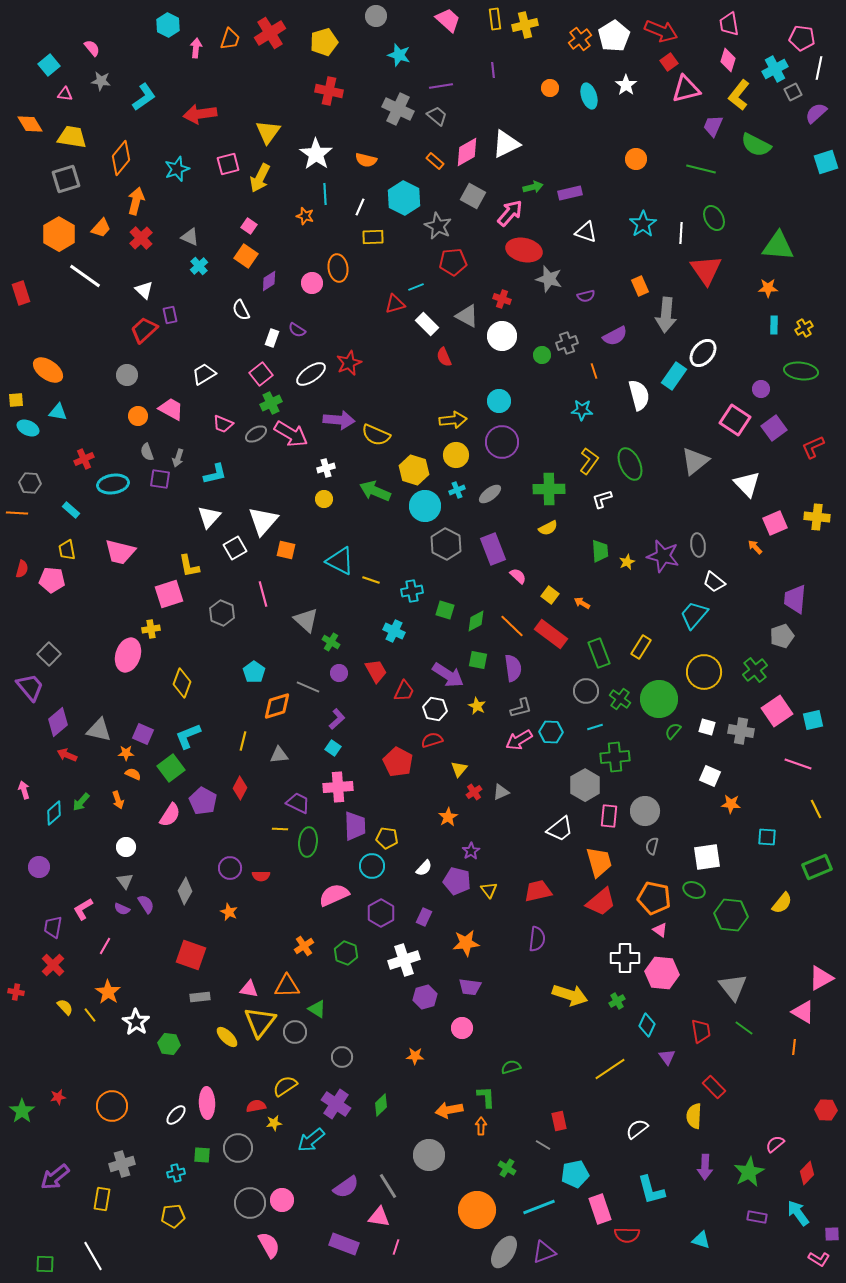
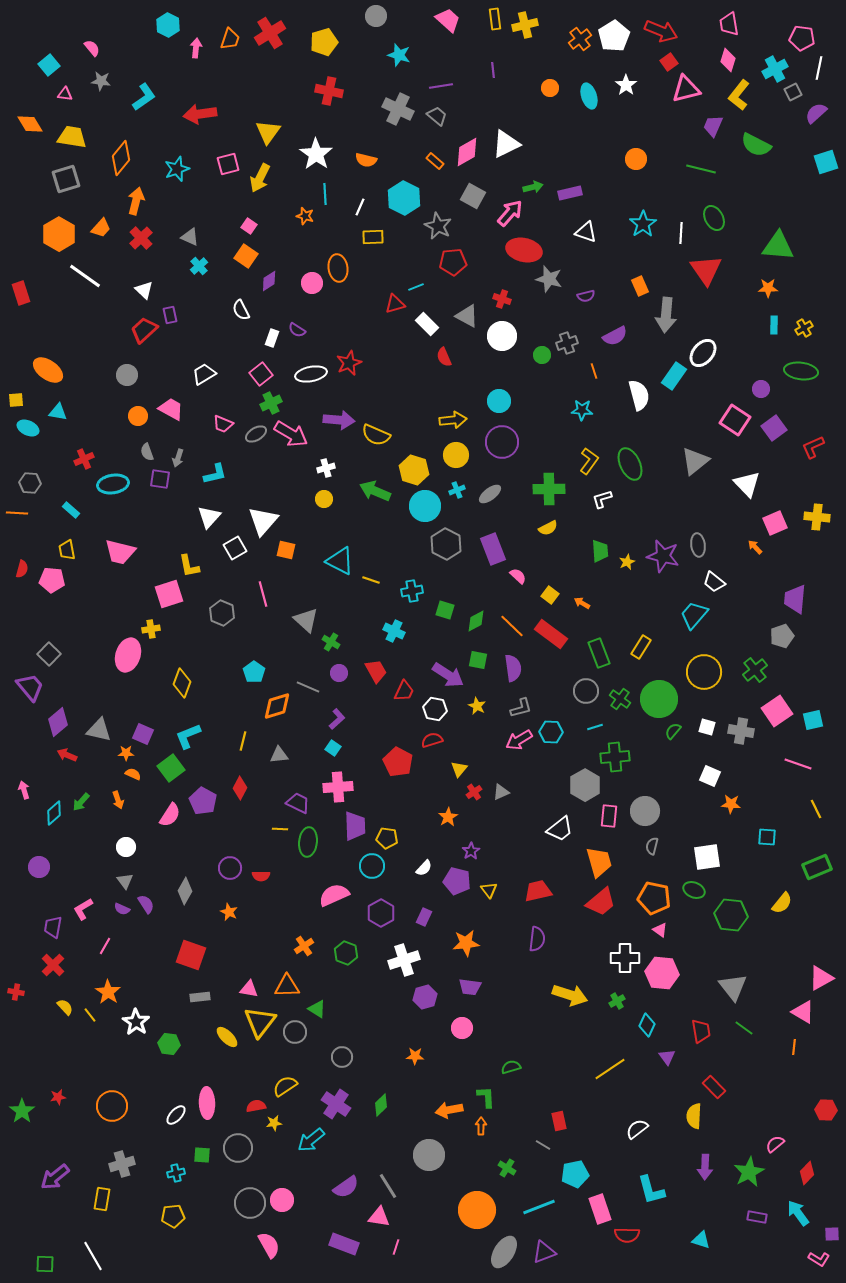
white ellipse at (311, 374): rotated 24 degrees clockwise
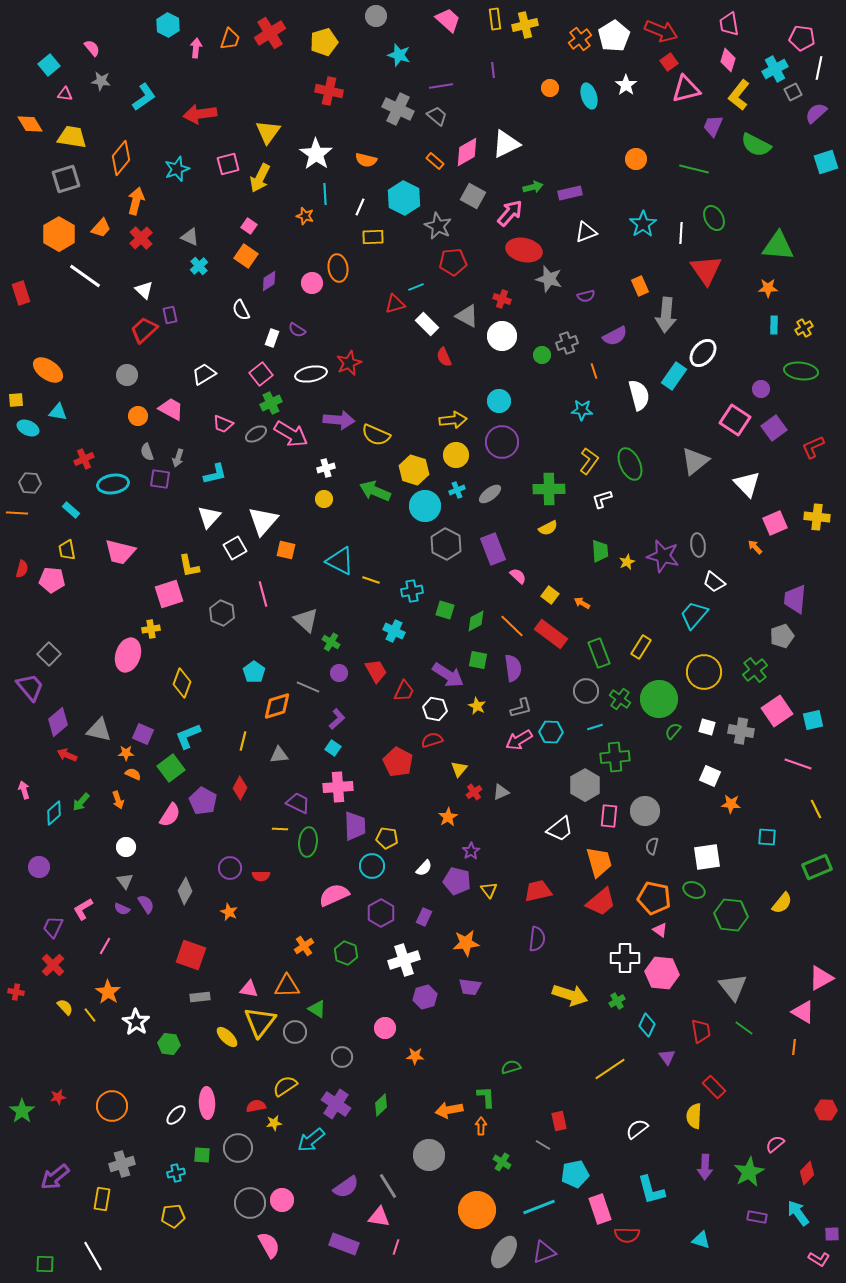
green line at (701, 169): moved 7 px left
white triangle at (586, 232): rotated 40 degrees counterclockwise
purple trapezoid at (53, 927): rotated 15 degrees clockwise
pink circle at (462, 1028): moved 77 px left
green cross at (507, 1168): moved 5 px left, 6 px up
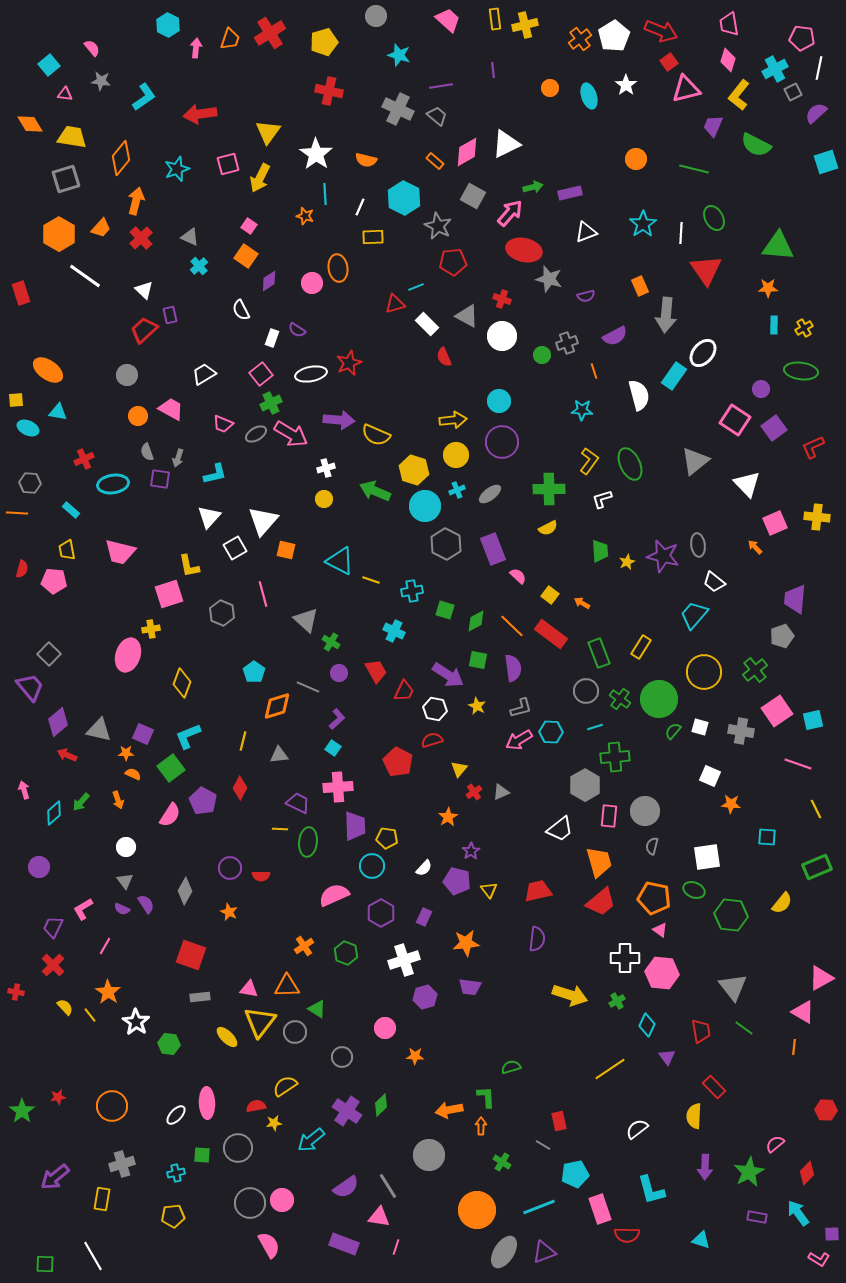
pink pentagon at (52, 580): moved 2 px right, 1 px down
white square at (707, 727): moved 7 px left
purple cross at (336, 1104): moved 11 px right, 7 px down
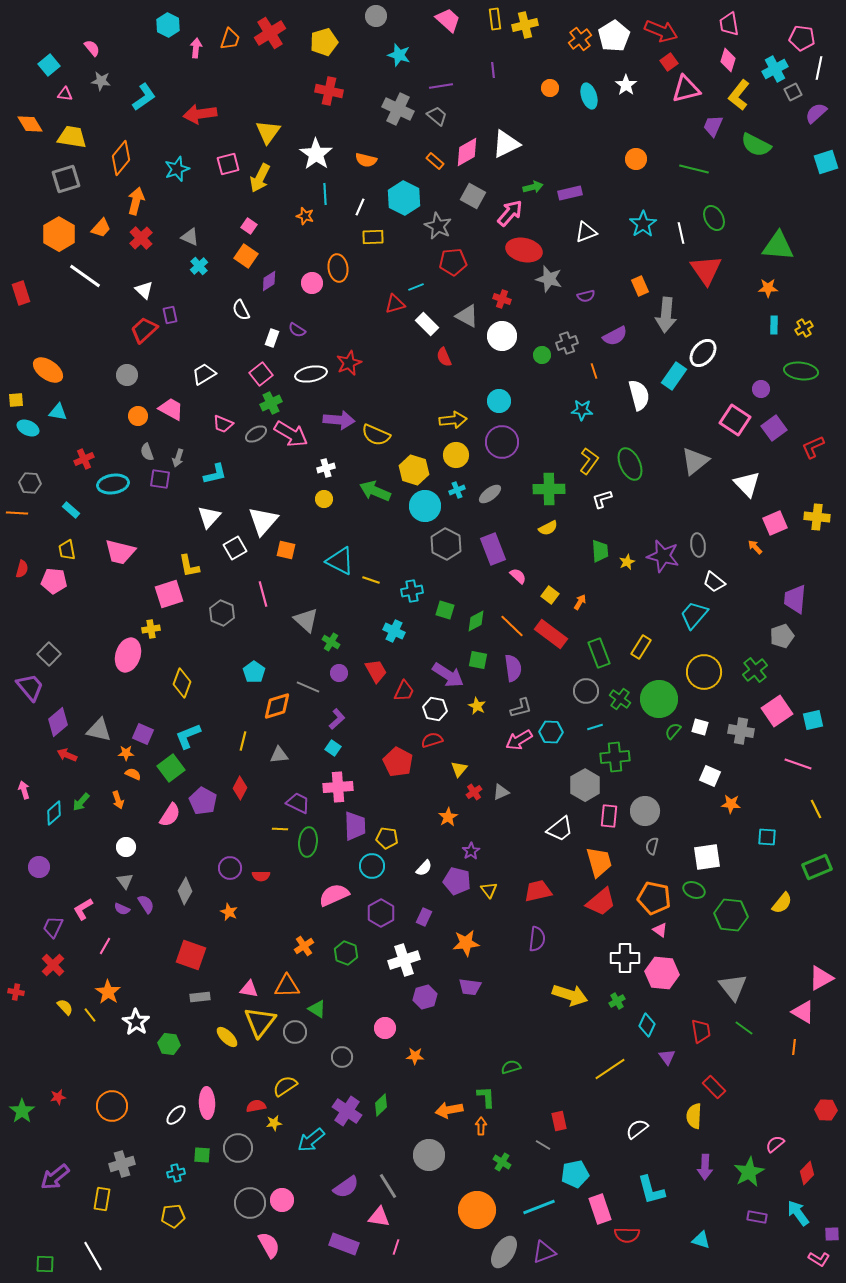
white line at (681, 233): rotated 15 degrees counterclockwise
orange arrow at (582, 603): moved 2 px left, 1 px up; rotated 91 degrees clockwise
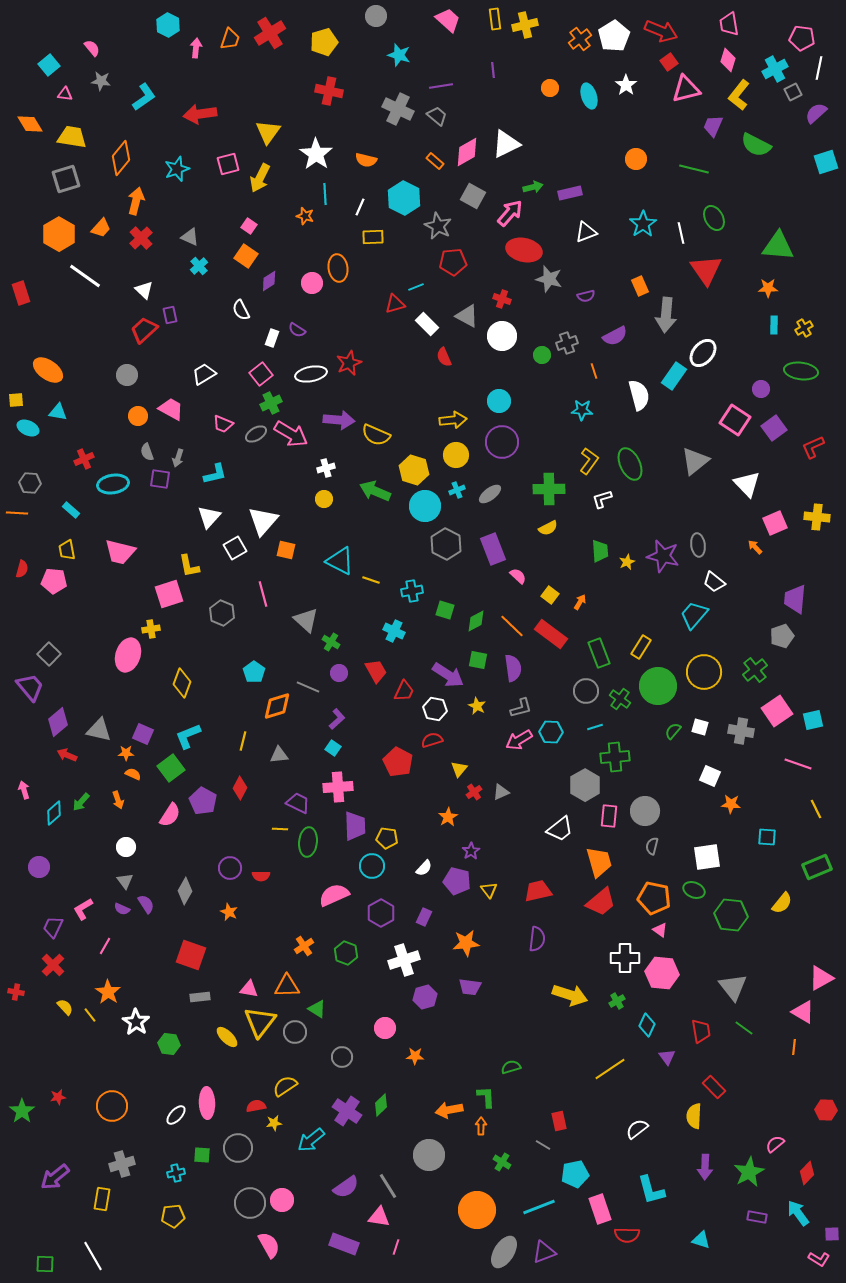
green circle at (659, 699): moved 1 px left, 13 px up
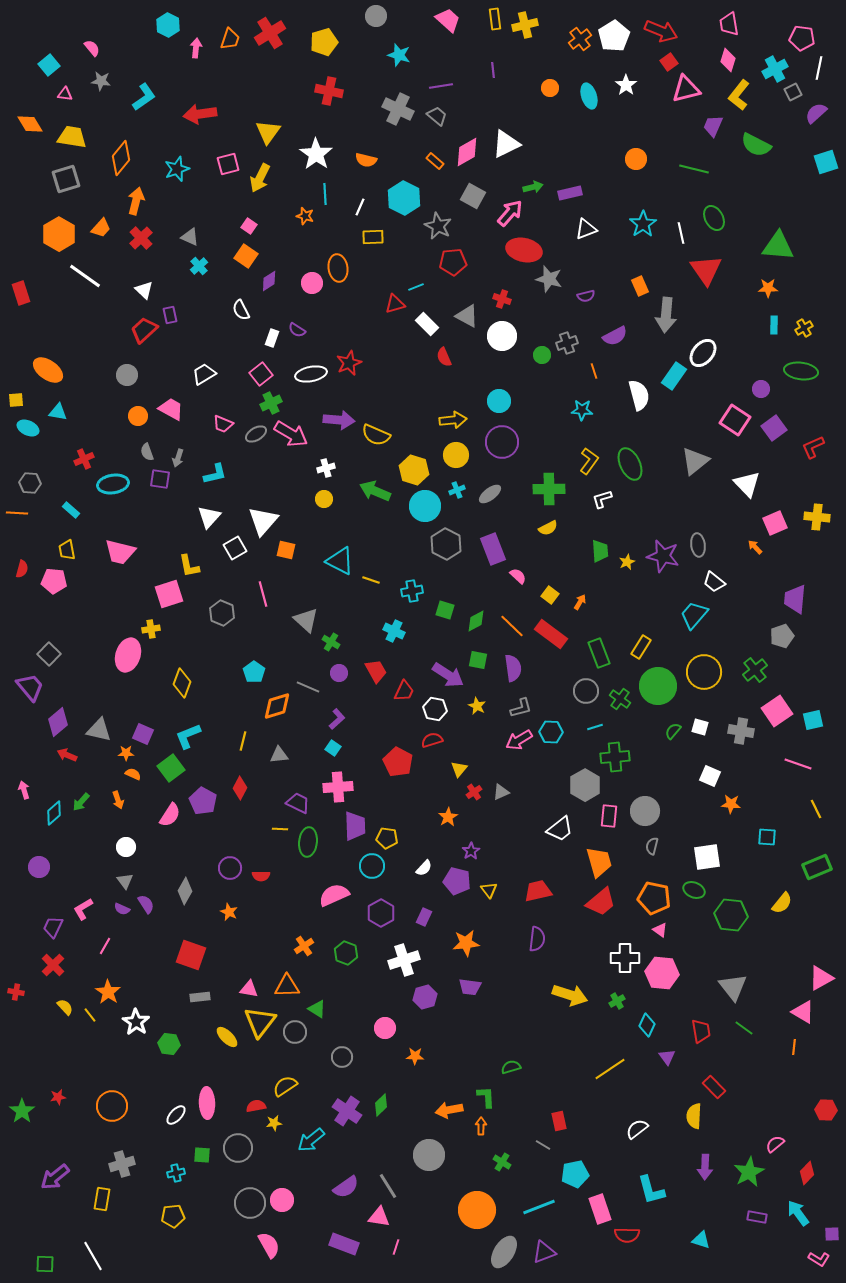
white triangle at (586, 232): moved 3 px up
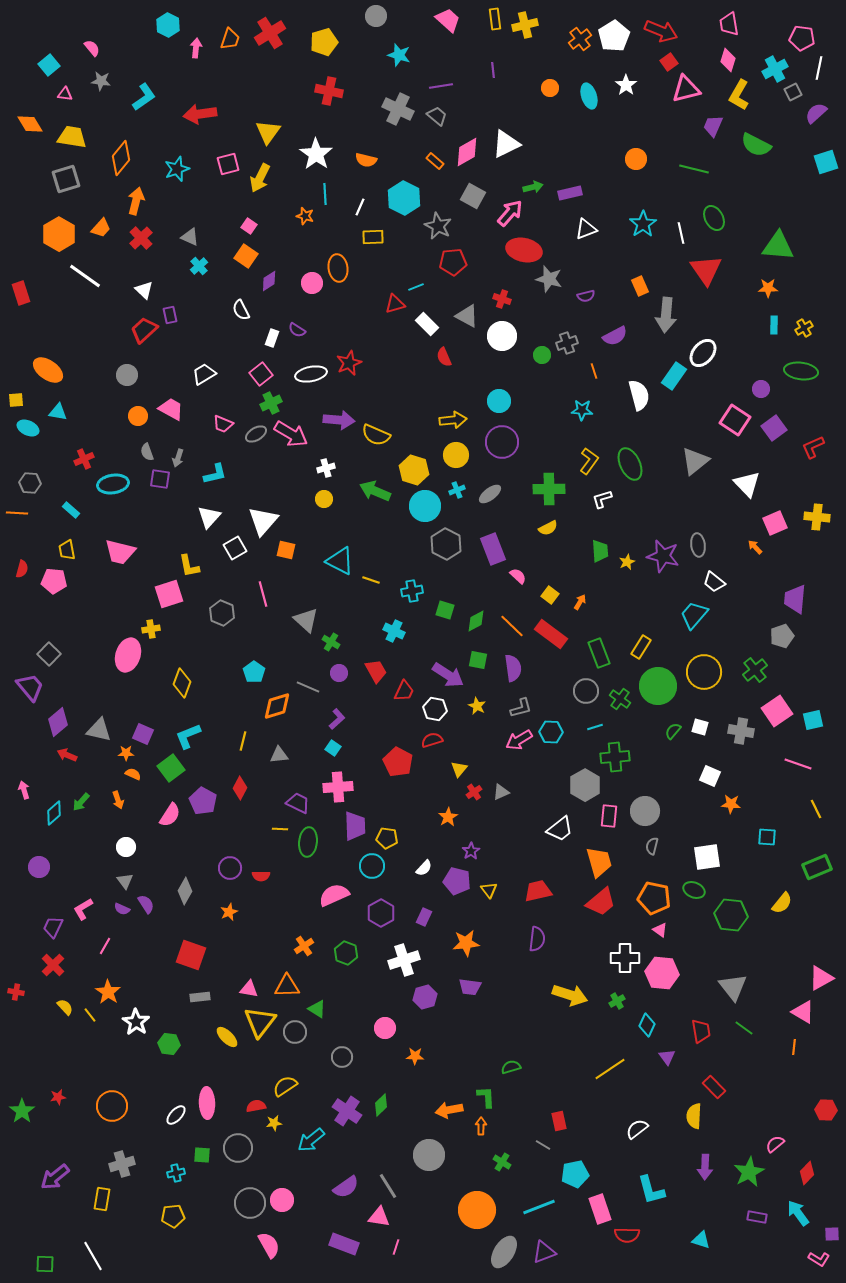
yellow L-shape at (739, 95): rotated 8 degrees counterclockwise
orange star at (229, 912): rotated 24 degrees clockwise
